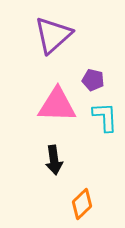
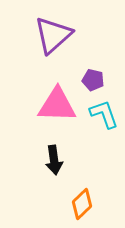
cyan L-shape: moved 1 px left, 3 px up; rotated 16 degrees counterclockwise
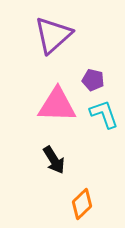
black arrow: rotated 24 degrees counterclockwise
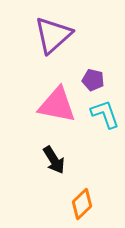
pink triangle: rotated 9 degrees clockwise
cyan L-shape: moved 1 px right
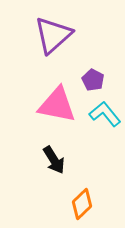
purple pentagon: rotated 15 degrees clockwise
cyan L-shape: rotated 20 degrees counterclockwise
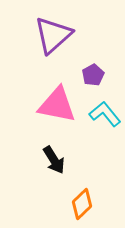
purple pentagon: moved 5 px up; rotated 15 degrees clockwise
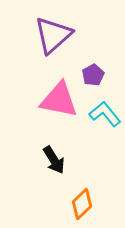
pink triangle: moved 2 px right, 5 px up
